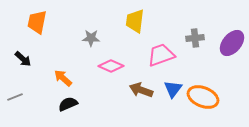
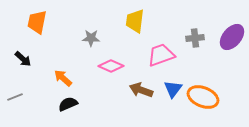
purple ellipse: moved 6 px up
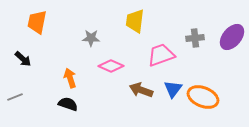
orange arrow: moved 7 px right; rotated 30 degrees clockwise
black semicircle: rotated 42 degrees clockwise
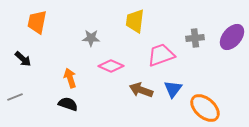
orange ellipse: moved 2 px right, 11 px down; rotated 20 degrees clockwise
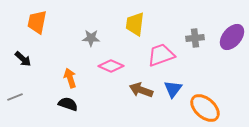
yellow trapezoid: moved 3 px down
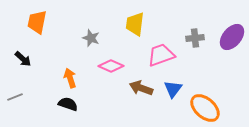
gray star: rotated 18 degrees clockwise
brown arrow: moved 2 px up
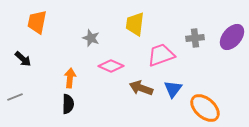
orange arrow: rotated 24 degrees clockwise
black semicircle: rotated 72 degrees clockwise
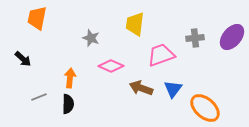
orange trapezoid: moved 4 px up
gray line: moved 24 px right
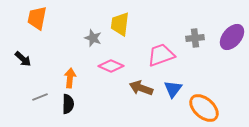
yellow trapezoid: moved 15 px left
gray star: moved 2 px right
gray line: moved 1 px right
orange ellipse: moved 1 px left
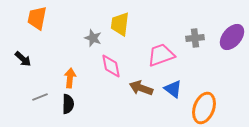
pink diamond: rotated 55 degrees clockwise
blue triangle: rotated 30 degrees counterclockwise
orange ellipse: rotated 68 degrees clockwise
